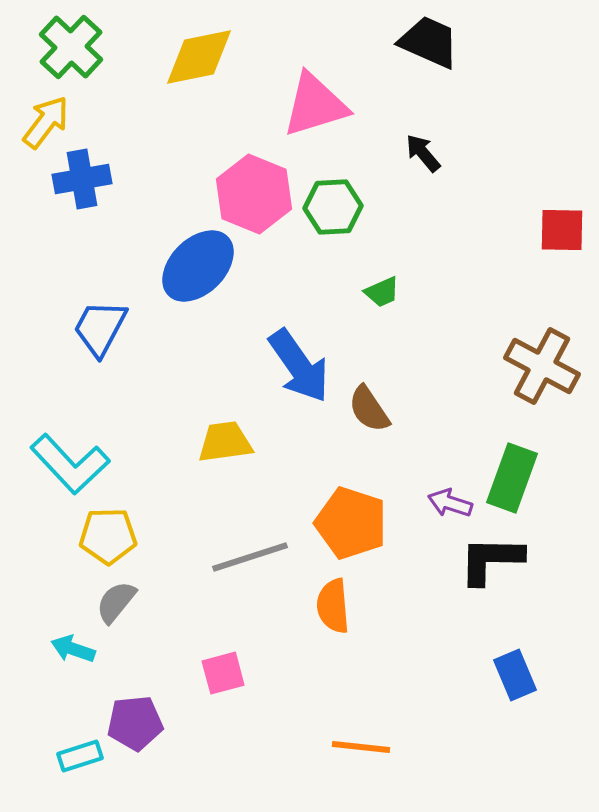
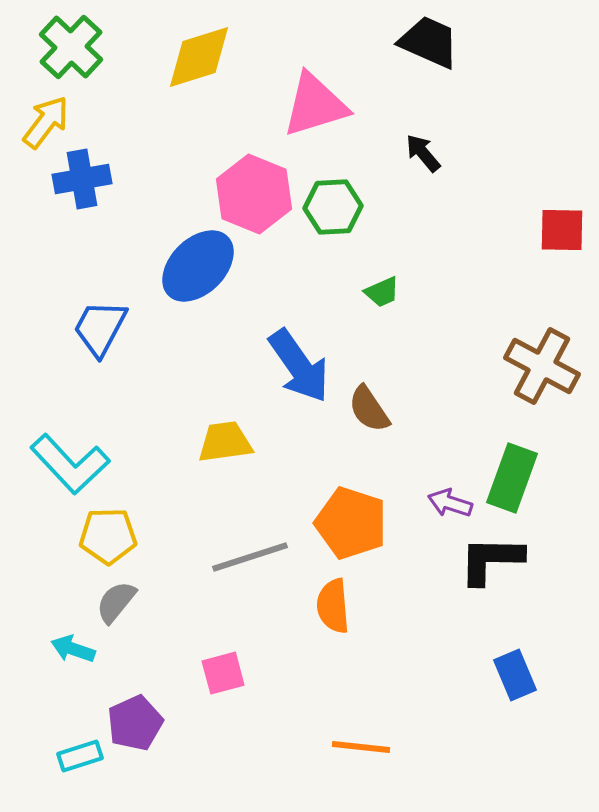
yellow diamond: rotated 6 degrees counterclockwise
purple pentagon: rotated 18 degrees counterclockwise
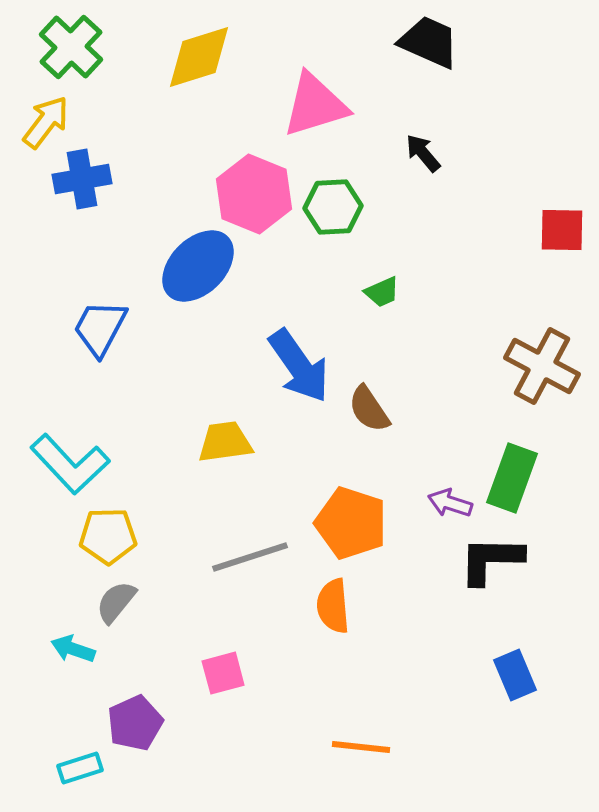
cyan rectangle: moved 12 px down
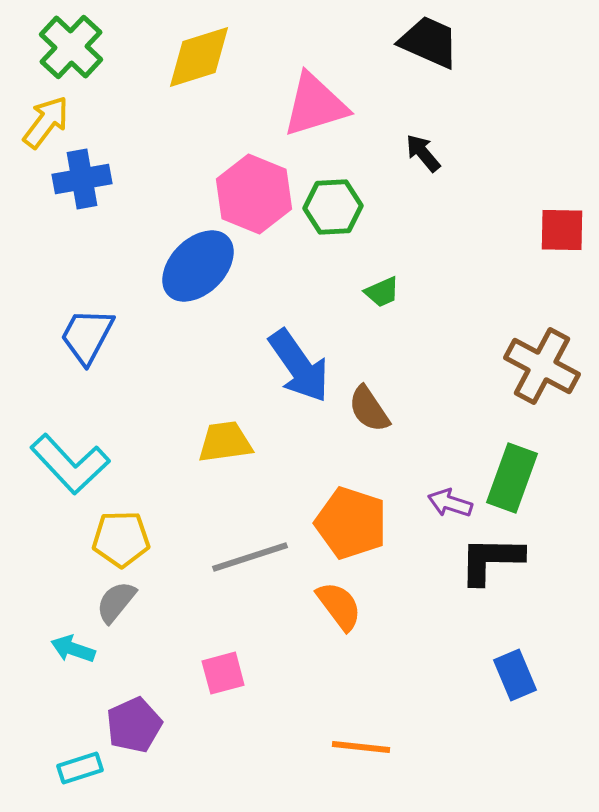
blue trapezoid: moved 13 px left, 8 px down
yellow pentagon: moved 13 px right, 3 px down
orange semicircle: moved 6 px right; rotated 148 degrees clockwise
purple pentagon: moved 1 px left, 2 px down
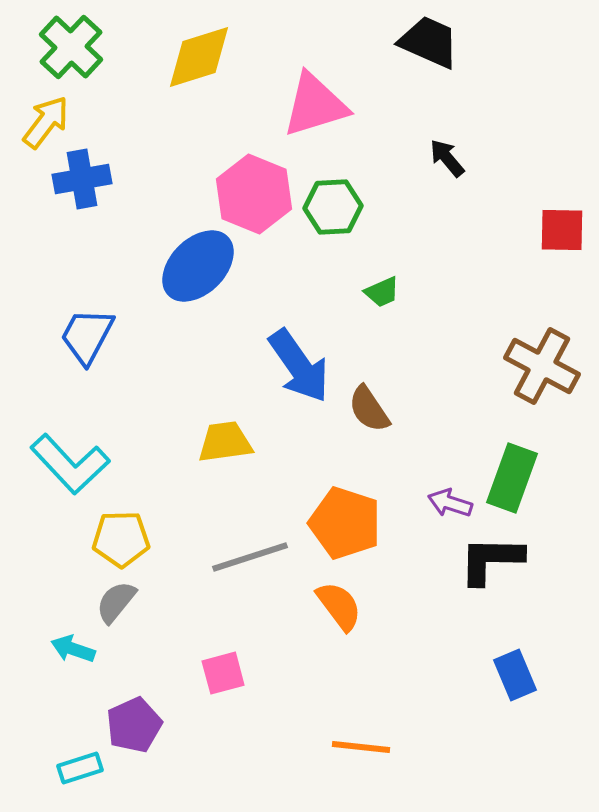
black arrow: moved 24 px right, 5 px down
orange pentagon: moved 6 px left
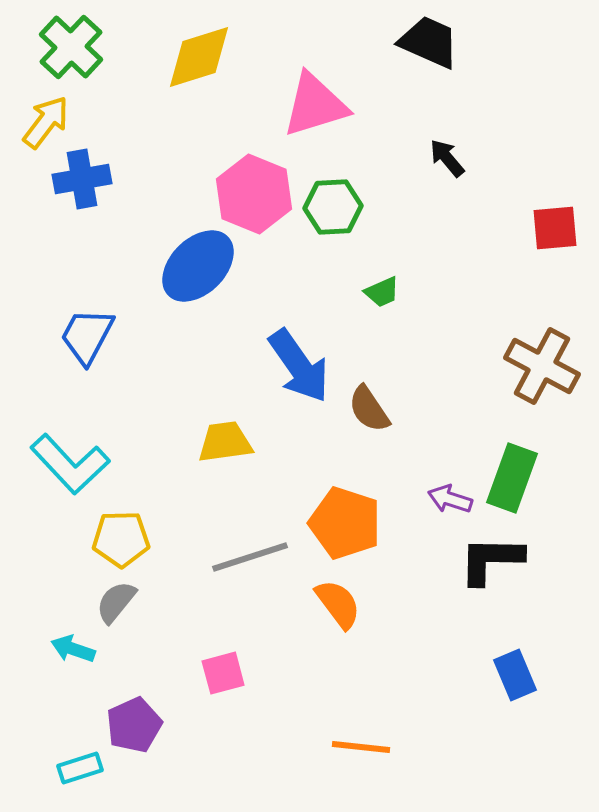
red square: moved 7 px left, 2 px up; rotated 6 degrees counterclockwise
purple arrow: moved 4 px up
orange semicircle: moved 1 px left, 2 px up
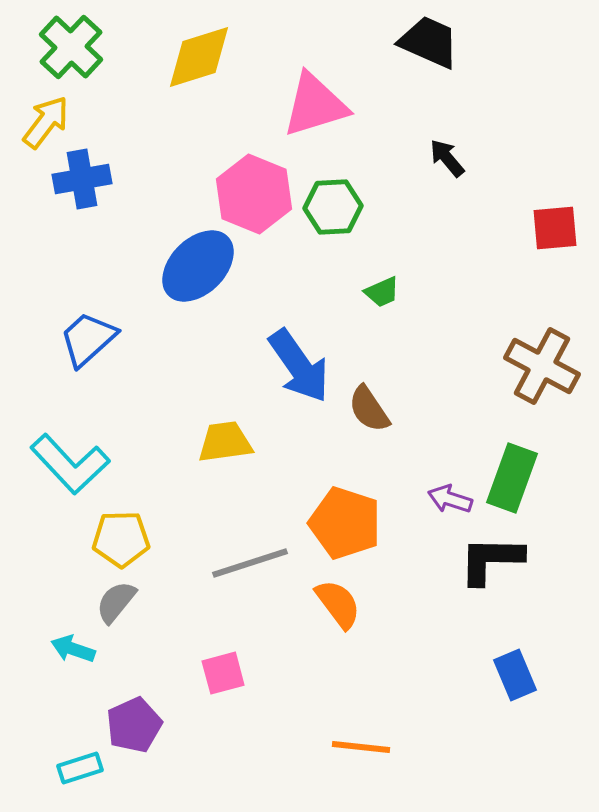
blue trapezoid: moved 1 px right, 3 px down; rotated 20 degrees clockwise
gray line: moved 6 px down
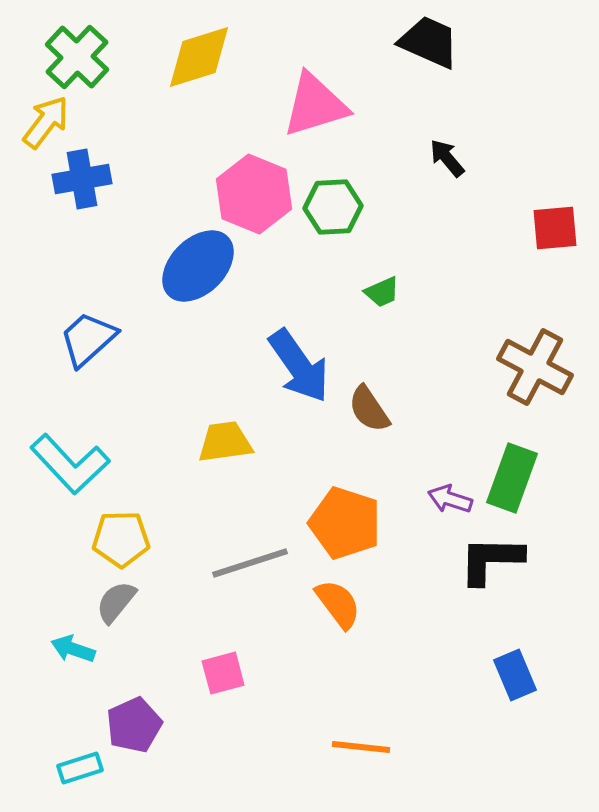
green cross: moved 6 px right, 10 px down
brown cross: moved 7 px left, 1 px down
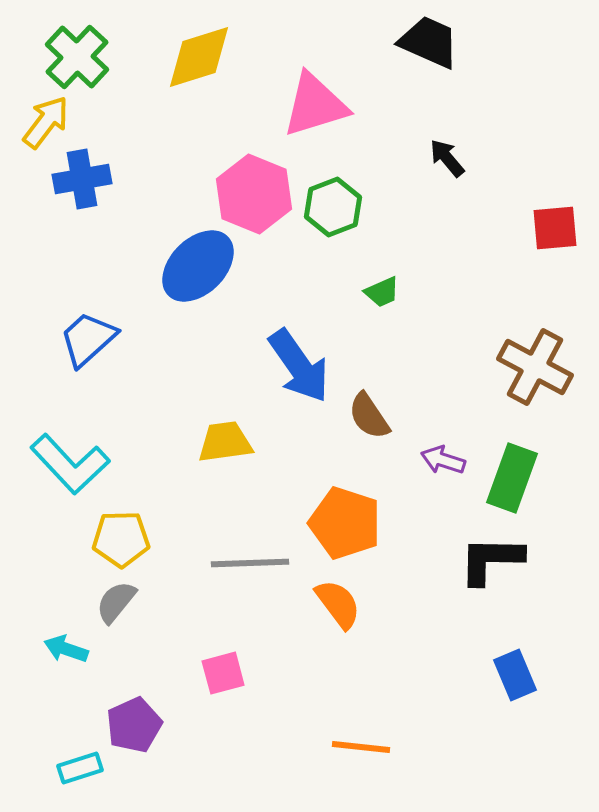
green hexagon: rotated 18 degrees counterclockwise
brown semicircle: moved 7 px down
purple arrow: moved 7 px left, 39 px up
gray line: rotated 16 degrees clockwise
cyan arrow: moved 7 px left
